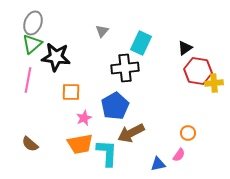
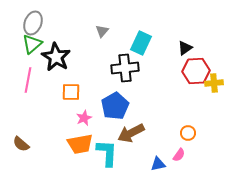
black star: rotated 24 degrees clockwise
red hexagon: moved 2 px left; rotated 12 degrees counterclockwise
brown semicircle: moved 9 px left
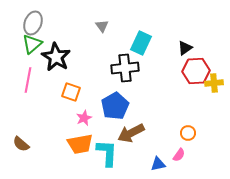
gray triangle: moved 5 px up; rotated 16 degrees counterclockwise
orange square: rotated 18 degrees clockwise
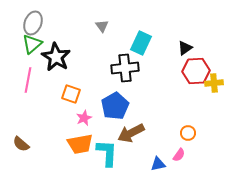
orange square: moved 2 px down
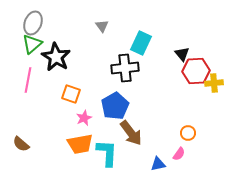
black triangle: moved 3 px left, 6 px down; rotated 35 degrees counterclockwise
brown arrow: rotated 100 degrees counterclockwise
pink semicircle: moved 1 px up
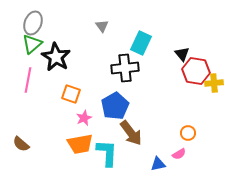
red hexagon: rotated 12 degrees clockwise
pink semicircle: rotated 24 degrees clockwise
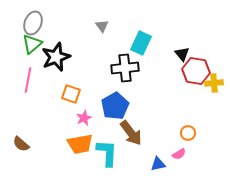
black star: rotated 20 degrees clockwise
